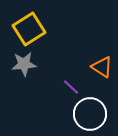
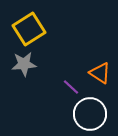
orange triangle: moved 2 px left, 6 px down
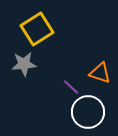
yellow square: moved 8 px right
orange triangle: rotated 15 degrees counterclockwise
white circle: moved 2 px left, 2 px up
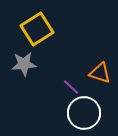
white circle: moved 4 px left, 1 px down
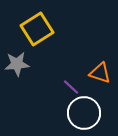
gray star: moved 7 px left
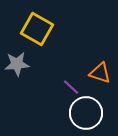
yellow square: rotated 28 degrees counterclockwise
white circle: moved 2 px right
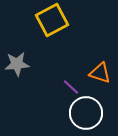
yellow square: moved 15 px right, 9 px up; rotated 32 degrees clockwise
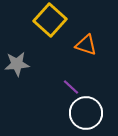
yellow square: moved 2 px left; rotated 20 degrees counterclockwise
orange triangle: moved 14 px left, 28 px up
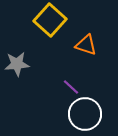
white circle: moved 1 px left, 1 px down
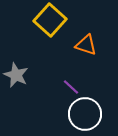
gray star: moved 1 px left, 11 px down; rotated 30 degrees clockwise
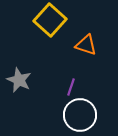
gray star: moved 3 px right, 5 px down
purple line: rotated 66 degrees clockwise
white circle: moved 5 px left, 1 px down
